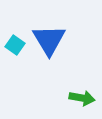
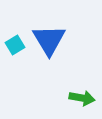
cyan square: rotated 24 degrees clockwise
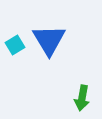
green arrow: rotated 90 degrees clockwise
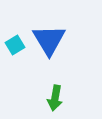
green arrow: moved 27 px left
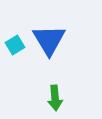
green arrow: rotated 15 degrees counterclockwise
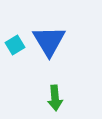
blue triangle: moved 1 px down
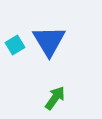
green arrow: rotated 140 degrees counterclockwise
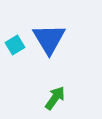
blue triangle: moved 2 px up
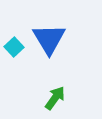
cyan square: moved 1 px left, 2 px down; rotated 12 degrees counterclockwise
